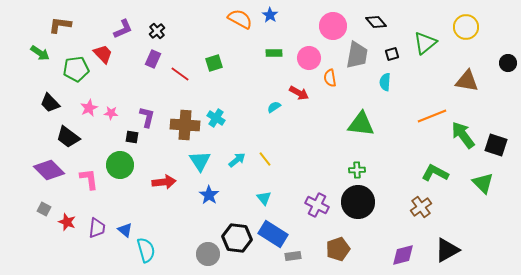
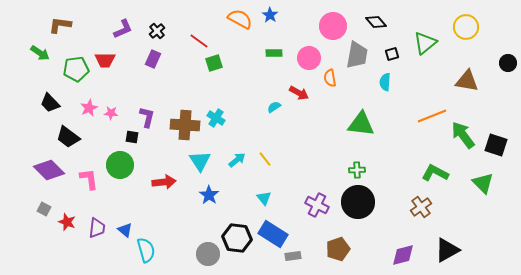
red trapezoid at (103, 54): moved 2 px right, 6 px down; rotated 135 degrees clockwise
red line at (180, 74): moved 19 px right, 33 px up
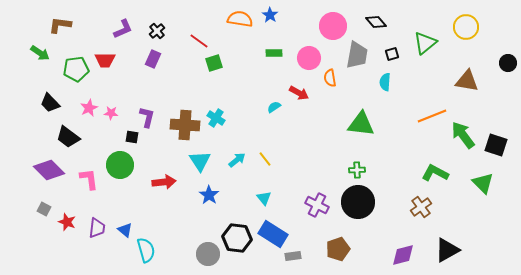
orange semicircle at (240, 19): rotated 20 degrees counterclockwise
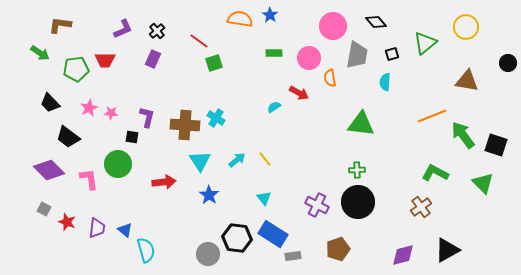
green circle at (120, 165): moved 2 px left, 1 px up
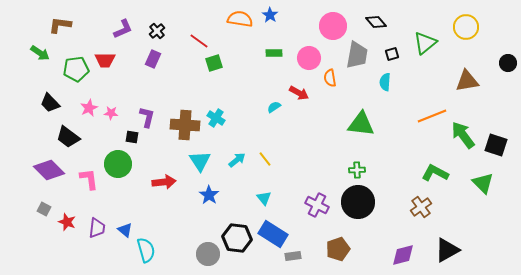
brown triangle at (467, 81): rotated 20 degrees counterclockwise
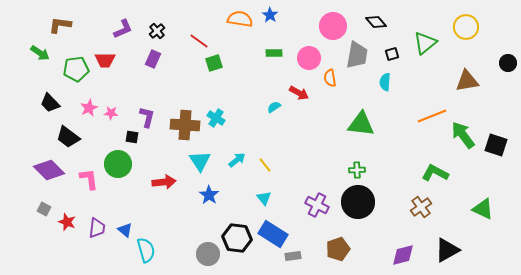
yellow line at (265, 159): moved 6 px down
green triangle at (483, 183): moved 26 px down; rotated 20 degrees counterclockwise
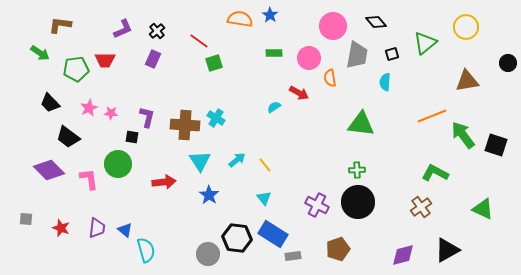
gray square at (44, 209): moved 18 px left, 10 px down; rotated 24 degrees counterclockwise
red star at (67, 222): moved 6 px left, 6 px down
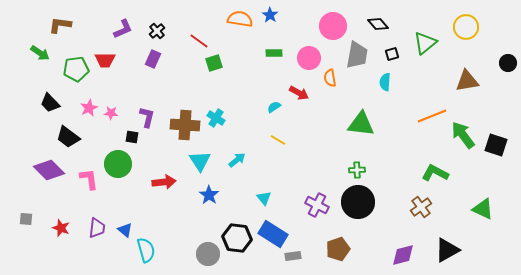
black diamond at (376, 22): moved 2 px right, 2 px down
yellow line at (265, 165): moved 13 px right, 25 px up; rotated 21 degrees counterclockwise
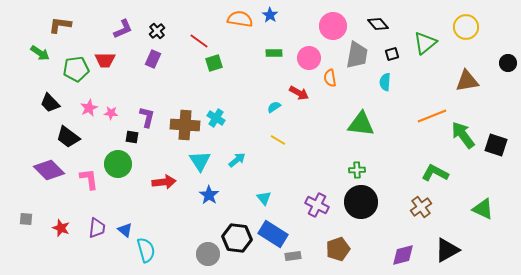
black circle at (358, 202): moved 3 px right
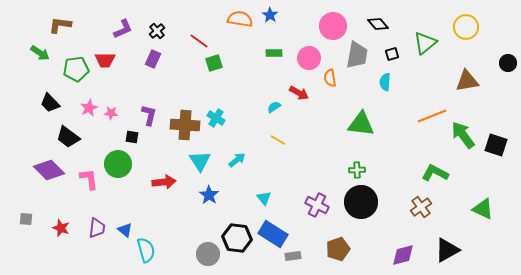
purple L-shape at (147, 117): moved 2 px right, 2 px up
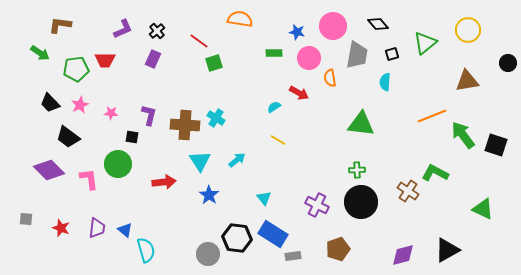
blue star at (270, 15): moved 27 px right, 17 px down; rotated 21 degrees counterclockwise
yellow circle at (466, 27): moved 2 px right, 3 px down
pink star at (89, 108): moved 9 px left, 3 px up
brown cross at (421, 207): moved 13 px left, 16 px up; rotated 20 degrees counterclockwise
